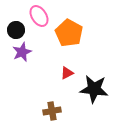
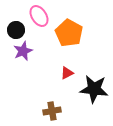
purple star: moved 1 px right, 1 px up
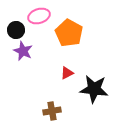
pink ellipse: rotated 75 degrees counterclockwise
purple star: rotated 24 degrees counterclockwise
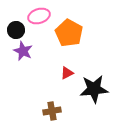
black star: rotated 12 degrees counterclockwise
